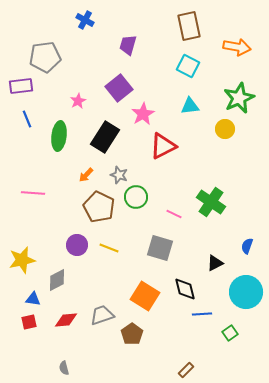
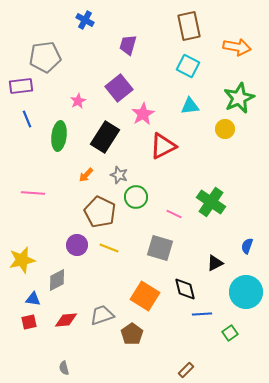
brown pentagon at (99, 207): moved 1 px right, 5 px down
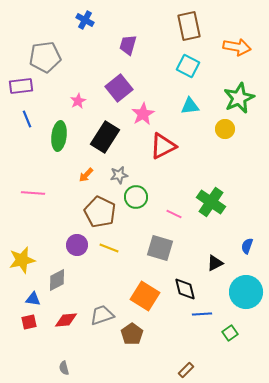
gray star at (119, 175): rotated 30 degrees counterclockwise
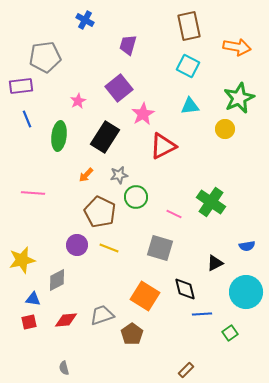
blue semicircle at (247, 246): rotated 119 degrees counterclockwise
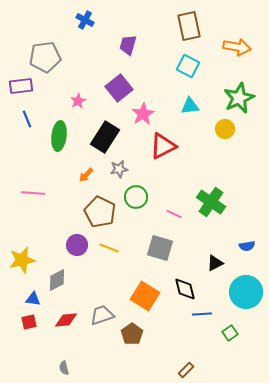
gray star at (119, 175): moved 6 px up
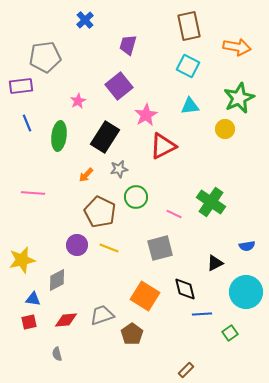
blue cross at (85, 20): rotated 18 degrees clockwise
purple square at (119, 88): moved 2 px up
pink star at (143, 114): moved 3 px right, 1 px down
blue line at (27, 119): moved 4 px down
gray square at (160, 248): rotated 32 degrees counterclockwise
gray semicircle at (64, 368): moved 7 px left, 14 px up
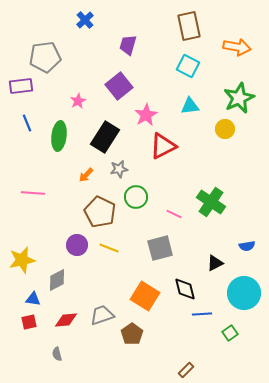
cyan circle at (246, 292): moved 2 px left, 1 px down
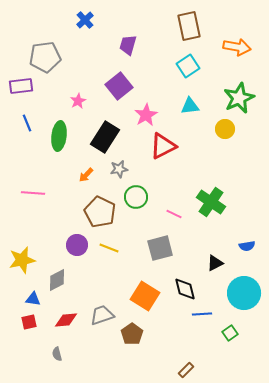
cyan square at (188, 66): rotated 30 degrees clockwise
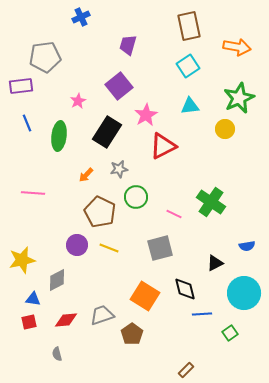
blue cross at (85, 20): moved 4 px left, 3 px up; rotated 18 degrees clockwise
black rectangle at (105, 137): moved 2 px right, 5 px up
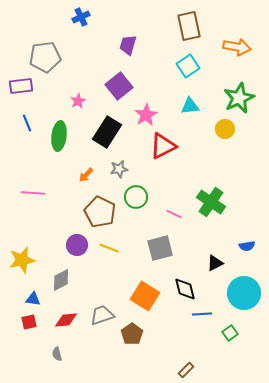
gray diamond at (57, 280): moved 4 px right
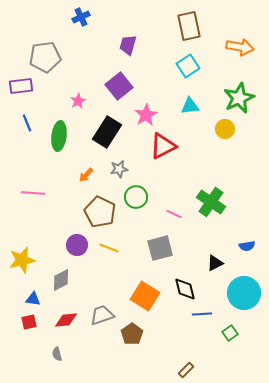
orange arrow at (237, 47): moved 3 px right
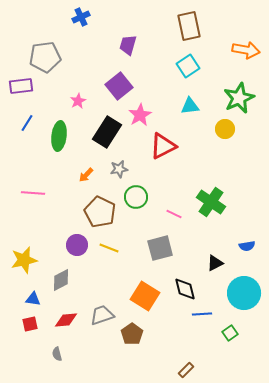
orange arrow at (240, 47): moved 6 px right, 3 px down
pink star at (146, 115): moved 6 px left
blue line at (27, 123): rotated 54 degrees clockwise
yellow star at (22, 260): moved 2 px right
red square at (29, 322): moved 1 px right, 2 px down
